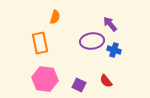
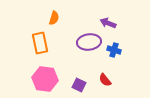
orange semicircle: moved 1 px left, 1 px down
purple arrow: moved 2 px left, 1 px up; rotated 28 degrees counterclockwise
purple ellipse: moved 3 px left, 1 px down
red semicircle: moved 1 px left, 1 px up
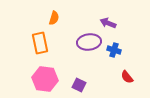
red semicircle: moved 22 px right, 3 px up
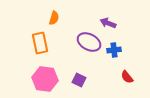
purple ellipse: rotated 35 degrees clockwise
blue cross: rotated 24 degrees counterclockwise
purple square: moved 5 px up
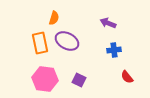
purple ellipse: moved 22 px left, 1 px up
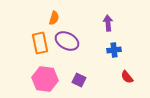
purple arrow: rotated 63 degrees clockwise
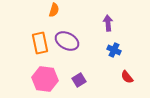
orange semicircle: moved 8 px up
blue cross: rotated 32 degrees clockwise
purple square: rotated 32 degrees clockwise
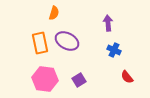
orange semicircle: moved 3 px down
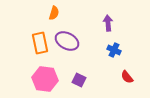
purple square: rotated 32 degrees counterclockwise
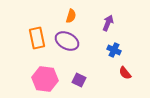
orange semicircle: moved 17 px right, 3 px down
purple arrow: rotated 28 degrees clockwise
orange rectangle: moved 3 px left, 5 px up
red semicircle: moved 2 px left, 4 px up
